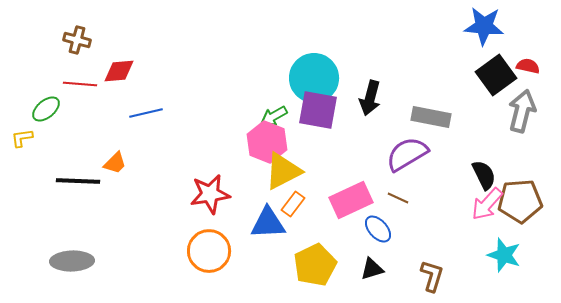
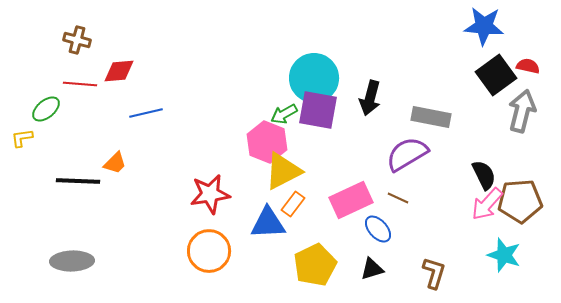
green arrow: moved 10 px right, 2 px up
brown L-shape: moved 2 px right, 3 px up
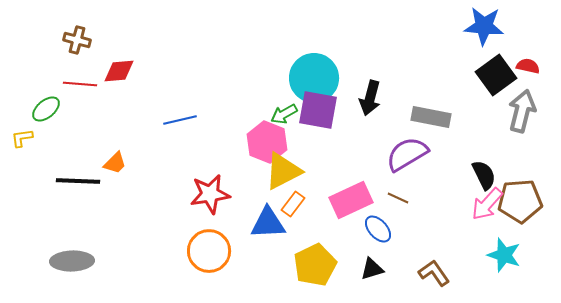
blue line: moved 34 px right, 7 px down
brown L-shape: rotated 52 degrees counterclockwise
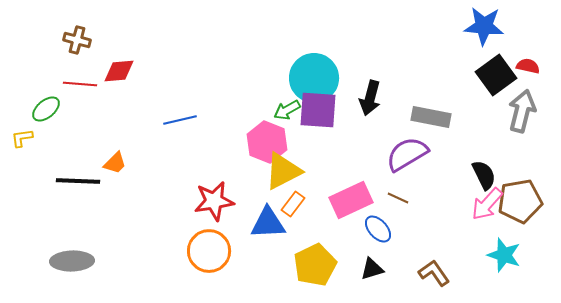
purple square: rotated 6 degrees counterclockwise
green arrow: moved 3 px right, 4 px up
red star: moved 4 px right, 7 px down
brown pentagon: rotated 6 degrees counterclockwise
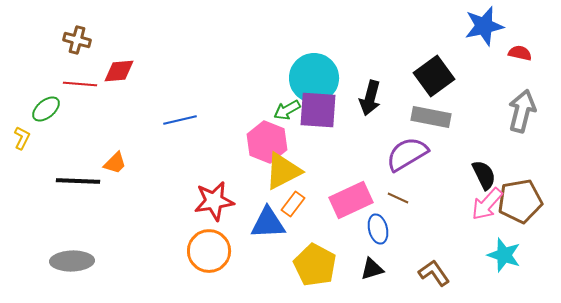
blue star: rotated 18 degrees counterclockwise
red semicircle: moved 8 px left, 13 px up
black square: moved 62 px left, 1 px down
yellow L-shape: rotated 125 degrees clockwise
blue ellipse: rotated 28 degrees clockwise
yellow pentagon: rotated 18 degrees counterclockwise
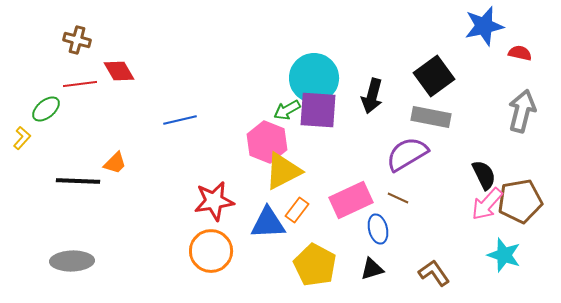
red diamond: rotated 64 degrees clockwise
red line: rotated 12 degrees counterclockwise
black arrow: moved 2 px right, 2 px up
yellow L-shape: rotated 15 degrees clockwise
orange rectangle: moved 4 px right, 6 px down
orange circle: moved 2 px right
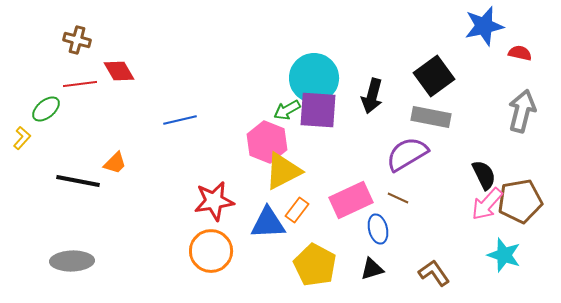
black line: rotated 9 degrees clockwise
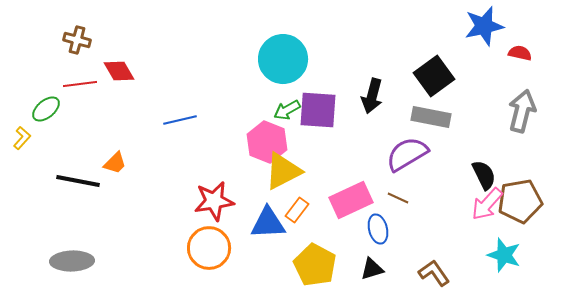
cyan circle: moved 31 px left, 19 px up
orange circle: moved 2 px left, 3 px up
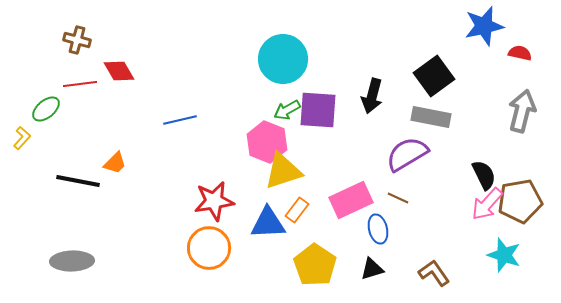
yellow triangle: rotated 9 degrees clockwise
yellow pentagon: rotated 6 degrees clockwise
